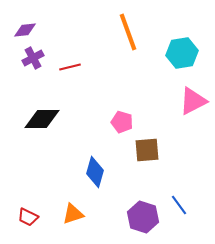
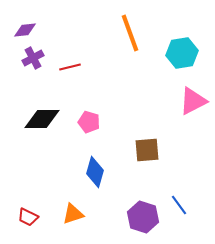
orange line: moved 2 px right, 1 px down
pink pentagon: moved 33 px left
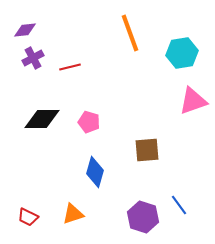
pink triangle: rotated 8 degrees clockwise
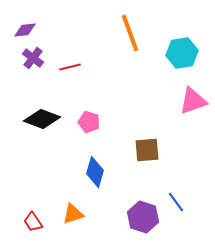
purple cross: rotated 25 degrees counterclockwise
black diamond: rotated 21 degrees clockwise
blue line: moved 3 px left, 3 px up
red trapezoid: moved 5 px right, 5 px down; rotated 30 degrees clockwise
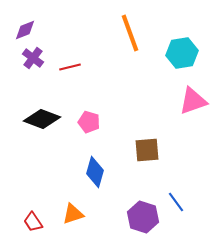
purple diamond: rotated 15 degrees counterclockwise
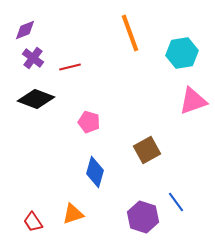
black diamond: moved 6 px left, 20 px up
brown square: rotated 24 degrees counterclockwise
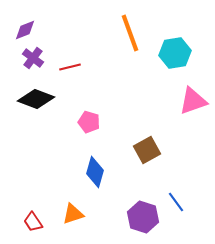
cyan hexagon: moved 7 px left
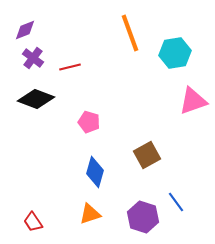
brown square: moved 5 px down
orange triangle: moved 17 px right
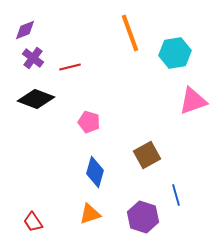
blue line: moved 7 px up; rotated 20 degrees clockwise
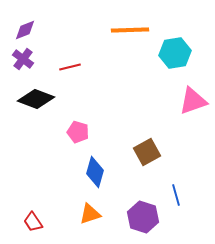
orange line: moved 3 px up; rotated 72 degrees counterclockwise
purple cross: moved 10 px left, 1 px down
pink pentagon: moved 11 px left, 10 px down
brown square: moved 3 px up
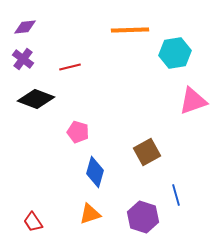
purple diamond: moved 3 px up; rotated 15 degrees clockwise
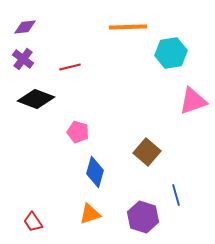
orange line: moved 2 px left, 3 px up
cyan hexagon: moved 4 px left
brown square: rotated 20 degrees counterclockwise
